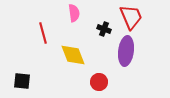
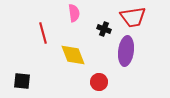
red trapezoid: moved 2 px right; rotated 104 degrees clockwise
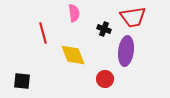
red circle: moved 6 px right, 3 px up
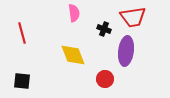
red line: moved 21 px left
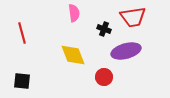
purple ellipse: rotated 68 degrees clockwise
red circle: moved 1 px left, 2 px up
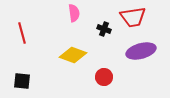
purple ellipse: moved 15 px right
yellow diamond: rotated 48 degrees counterclockwise
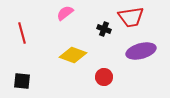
pink semicircle: moved 9 px left; rotated 120 degrees counterclockwise
red trapezoid: moved 2 px left
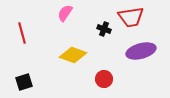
pink semicircle: rotated 18 degrees counterclockwise
red circle: moved 2 px down
black square: moved 2 px right, 1 px down; rotated 24 degrees counterclockwise
